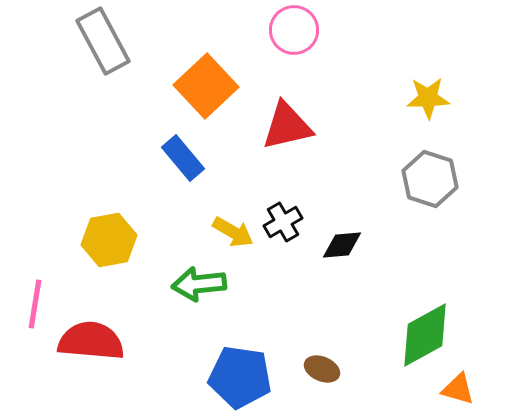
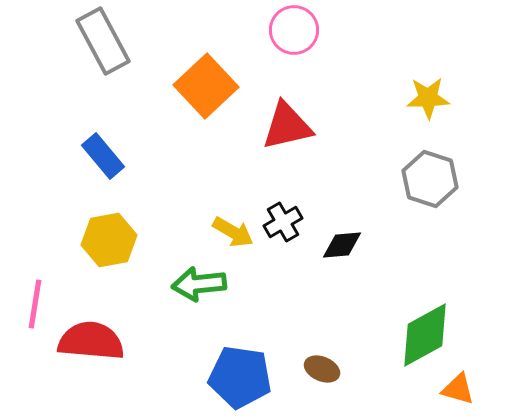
blue rectangle: moved 80 px left, 2 px up
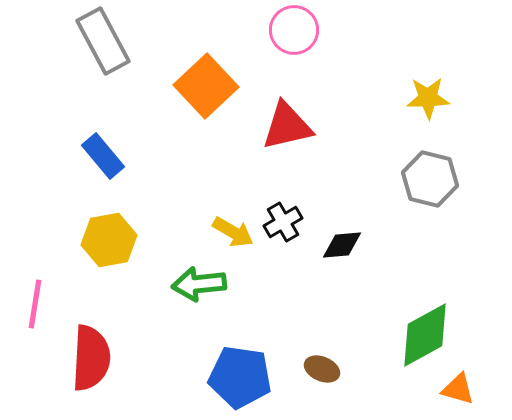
gray hexagon: rotated 4 degrees counterclockwise
red semicircle: moved 17 px down; rotated 88 degrees clockwise
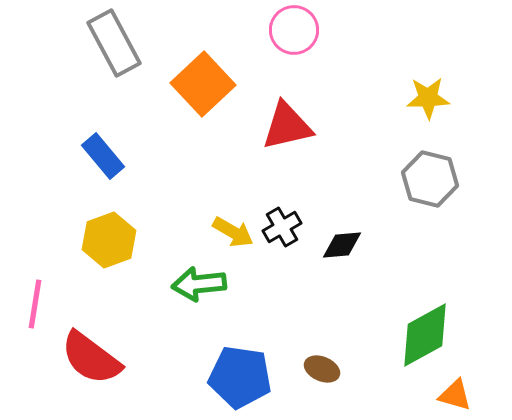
gray rectangle: moved 11 px right, 2 px down
orange square: moved 3 px left, 2 px up
black cross: moved 1 px left, 5 px down
yellow hexagon: rotated 10 degrees counterclockwise
red semicircle: rotated 124 degrees clockwise
orange triangle: moved 3 px left, 6 px down
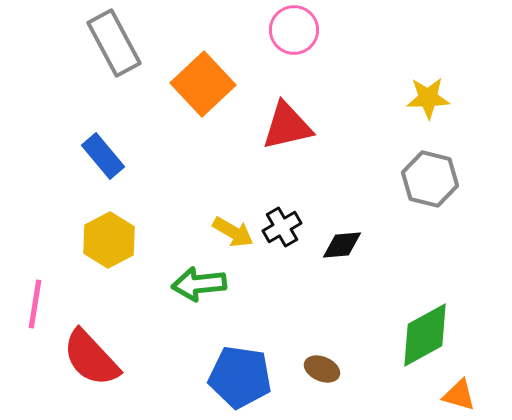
yellow hexagon: rotated 8 degrees counterclockwise
red semicircle: rotated 10 degrees clockwise
orange triangle: moved 4 px right
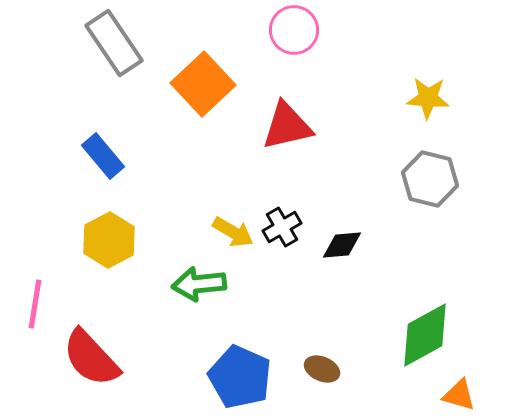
gray rectangle: rotated 6 degrees counterclockwise
yellow star: rotated 6 degrees clockwise
blue pentagon: rotated 16 degrees clockwise
